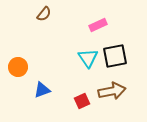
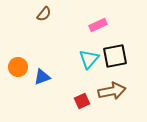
cyan triangle: moved 1 px right, 1 px down; rotated 15 degrees clockwise
blue triangle: moved 13 px up
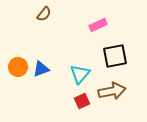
cyan triangle: moved 9 px left, 15 px down
blue triangle: moved 1 px left, 8 px up
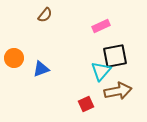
brown semicircle: moved 1 px right, 1 px down
pink rectangle: moved 3 px right, 1 px down
orange circle: moved 4 px left, 9 px up
cyan triangle: moved 21 px right, 3 px up
brown arrow: moved 6 px right
red square: moved 4 px right, 3 px down
